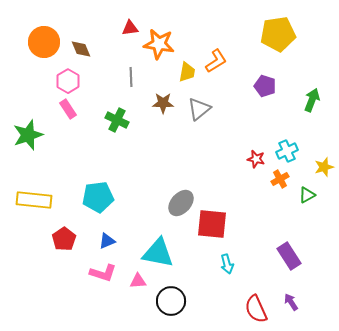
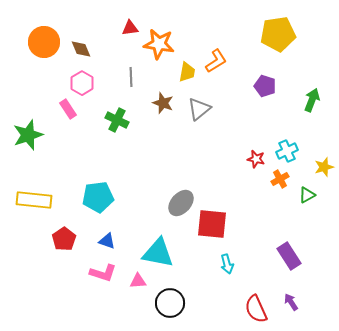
pink hexagon: moved 14 px right, 2 px down
brown star: rotated 20 degrees clockwise
blue triangle: rotated 42 degrees clockwise
black circle: moved 1 px left, 2 px down
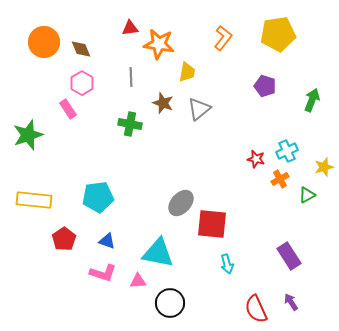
orange L-shape: moved 7 px right, 23 px up; rotated 20 degrees counterclockwise
green cross: moved 13 px right, 4 px down; rotated 15 degrees counterclockwise
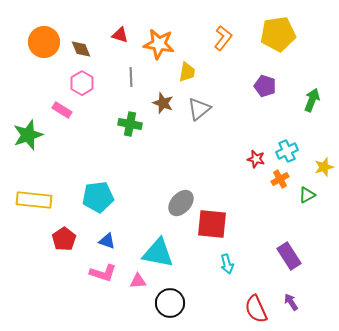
red triangle: moved 10 px left, 7 px down; rotated 24 degrees clockwise
pink rectangle: moved 6 px left, 1 px down; rotated 24 degrees counterclockwise
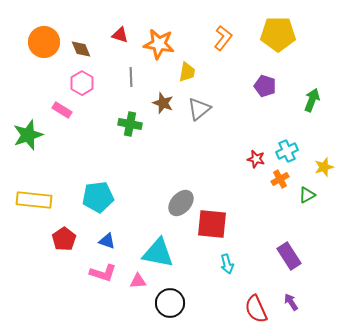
yellow pentagon: rotated 8 degrees clockwise
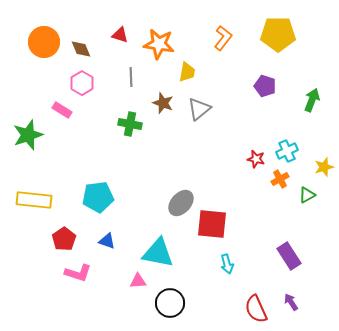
pink L-shape: moved 25 px left
